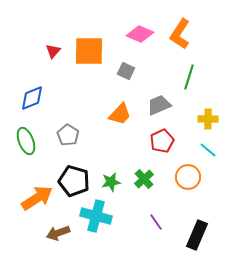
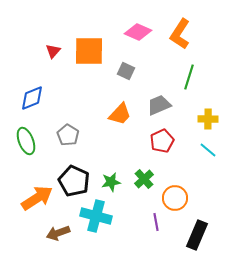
pink diamond: moved 2 px left, 2 px up
orange circle: moved 13 px left, 21 px down
black pentagon: rotated 8 degrees clockwise
purple line: rotated 24 degrees clockwise
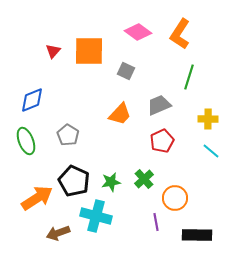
pink diamond: rotated 12 degrees clockwise
blue diamond: moved 2 px down
cyan line: moved 3 px right, 1 px down
black rectangle: rotated 68 degrees clockwise
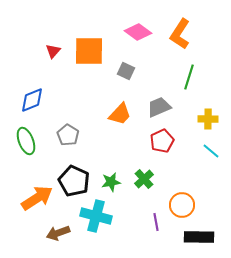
gray trapezoid: moved 2 px down
orange circle: moved 7 px right, 7 px down
black rectangle: moved 2 px right, 2 px down
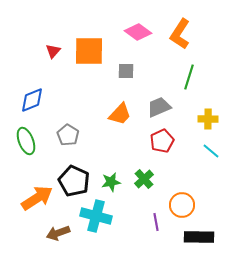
gray square: rotated 24 degrees counterclockwise
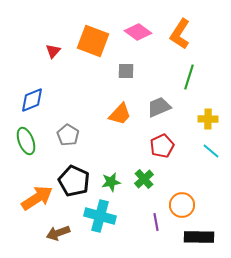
orange square: moved 4 px right, 10 px up; rotated 20 degrees clockwise
red pentagon: moved 5 px down
cyan cross: moved 4 px right
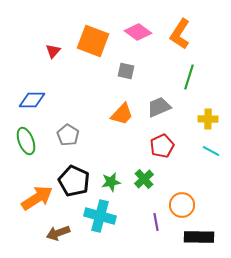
gray square: rotated 12 degrees clockwise
blue diamond: rotated 24 degrees clockwise
orange trapezoid: moved 2 px right
cyan line: rotated 12 degrees counterclockwise
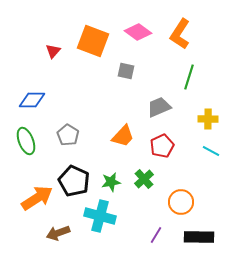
orange trapezoid: moved 1 px right, 22 px down
orange circle: moved 1 px left, 3 px up
purple line: moved 13 px down; rotated 42 degrees clockwise
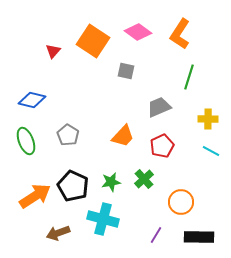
orange square: rotated 12 degrees clockwise
blue diamond: rotated 12 degrees clockwise
black pentagon: moved 1 px left, 5 px down
orange arrow: moved 2 px left, 2 px up
cyan cross: moved 3 px right, 3 px down
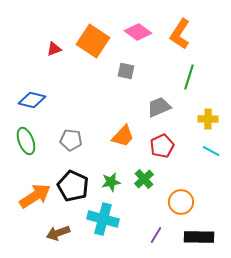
red triangle: moved 1 px right, 2 px up; rotated 28 degrees clockwise
gray pentagon: moved 3 px right, 5 px down; rotated 25 degrees counterclockwise
